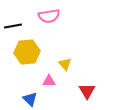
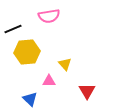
black line: moved 3 px down; rotated 12 degrees counterclockwise
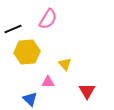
pink semicircle: moved 1 px left, 3 px down; rotated 50 degrees counterclockwise
pink triangle: moved 1 px left, 1 px down
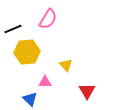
yellow triangle: moved 1 px right, 1 px down
pink triangle: moved 3 px left
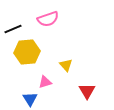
pink semicircle: rotated 40 degrees clockwise
pink triangle: rotated 16 degrees counterclockwise
blue triangle: rotated 14 degrees clockwise
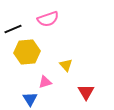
red triangle: moved 1 px left, 1 px down
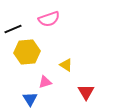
pink semicircle: moved 1 px right
yellow triangle: rotated 16 degrees counterclockwise
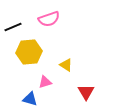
black line: moved 2 px up
yellow hexagon: moved 2 px right
blue triangle: rotated 42 degrees counterclockwise
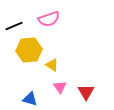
black line: moved 1 px right, 1 px up
yellow hexagon: moved 2 px up
yellow triangle: moved 14 px left
pink triangle: moved 15 px right, 5 px down; rotated 48 degrees counterclockwise
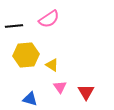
pink semicircle: rotated 15 degrees counterclockwise
black line: rotated 18 degrees clockwise
yellow hexagon: moved 3 px left, 5 px down
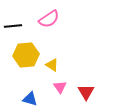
black line: moved 1 px left
